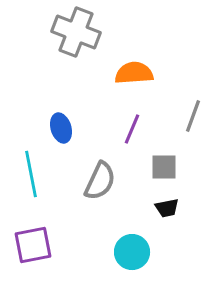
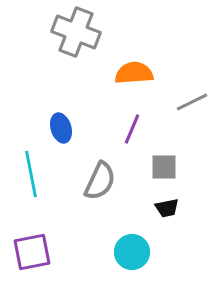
gray line: moved 1 px left, 14 px up; rotated 44 degrees clockwise
purple square: moved 1 px left, 7 px down
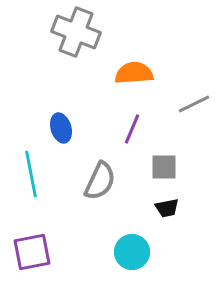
gray line: moved 2 px right, 2 px down
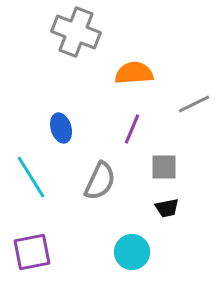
cyan line: moved 3 px down; rotated 21 degrees counterclockwise
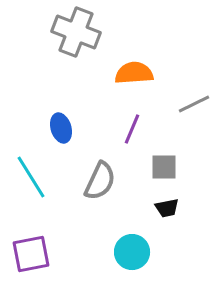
purple square: moved 1 px left, 2 px down
